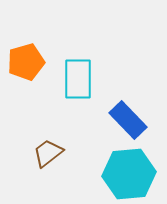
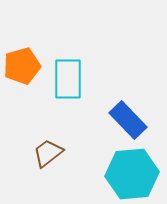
orange pentagon: moved 4 px left, 4 px down
cyan rectangle: moved 10 px left
cyan hexagon: moved 3 px right
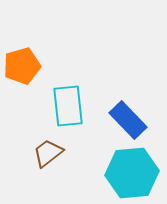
cyan rectangle: moved 27 px down; rotated 6 degrees counterclockwise
cyan hexagon: moved 1 px up
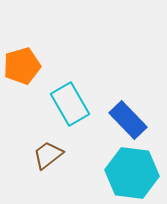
cyan rectangle: moved 2 px right, 2 px up; rotated 24 degrees counterclockwise
brown trapezoid: moved 2 px down
cyan hexagon: rotated 12 degrees clockwise
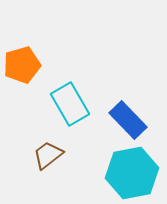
orange pentagon: moved 1 px up
cyan hexagon: rotated 18 degrees counterclockwise
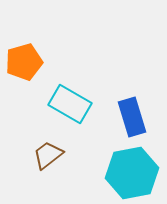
orange pentagon: moved 2 px right, 3 px up
cyan rectangle: rotated 30 degrees counterclockwise
blue rectangle: moved 4 px right, 3 px up; rotated 27 degrees clockwise
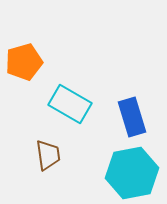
brown trapezoid: rotated 120 degrees clockwise
